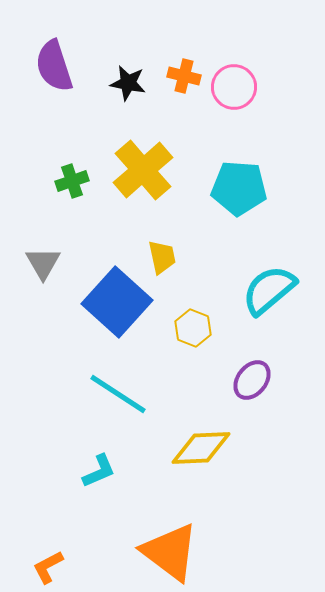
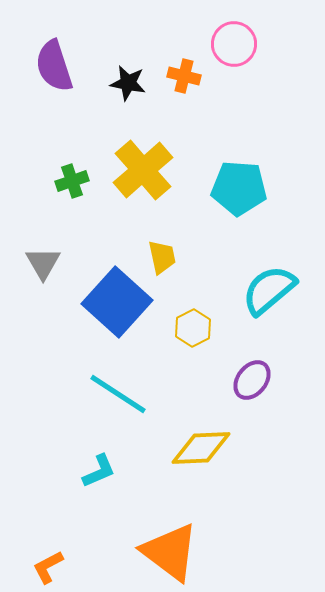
pink circle: moved 43 px up
yellow hexagon: rotated 12 degrees clockwise
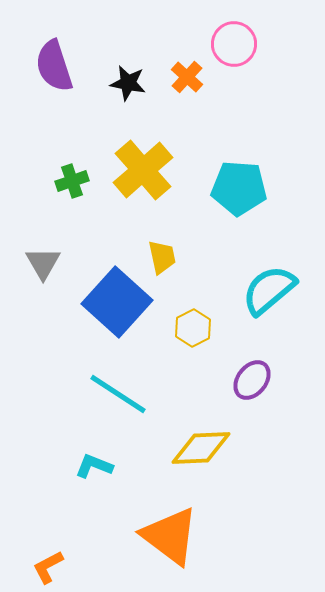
orange cross: moved 3 px right, 1 px down; rotated 28 degrees clockwise
cyan L-shape: moved 5 px left, 5 px up; rotated 135 degrees counterclockwise
orange triangle: moved 16 px up
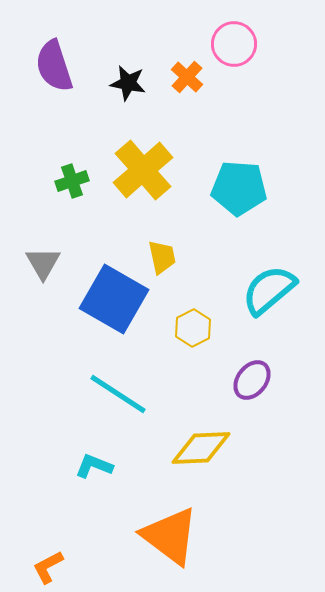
blue square: moved 3 px left, 3 px up; rotated 12 degrees counterclockwise
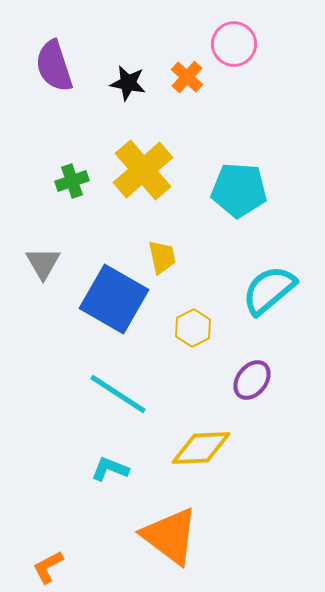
cyan pentagon: moved 2 px down
cyan L-shape: moved 16 px right, 3 px down
